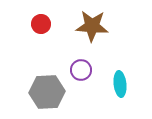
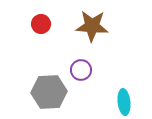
cyan ellipse: moved 4 px right, 18 px down
gray hexagon: moved 2 px right
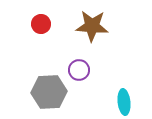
purple circle: moved 2 px left
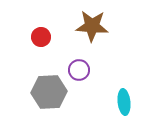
red circle: moved 13 px down
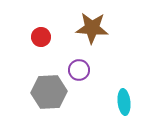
brown star: moved 2 px down
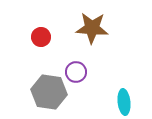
purple circle: moved 3 px left, 2 px down
gray hexagon: rotated 12 degrees clockwise
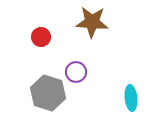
brown star: moved 6 px up
gray hexagon: moved 1 px left, 1 px down; rotated 8 degrees clockwise
cyan ellipse: moved 7 px right, 4 px up
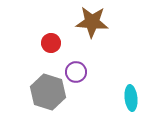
red circle: moved 10 px right, 6 px down
gray hexagon: moved 1 px up
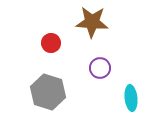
purple circle: moved 24 px right, 4 px up
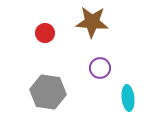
red circle: moved 6 px left, 10 px up
gray hexagon: rotated 8 degrees counterclockwise
cyan ellipse: moved 3 px left
